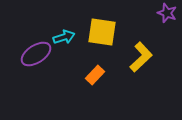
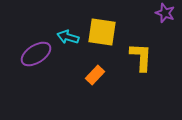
purple star: moved 2 px left
cyan arrow: moved 4 px right; rotated 145 degrees counterclockwise
yellow L-shape: rotated 44 degrees counterclockwise
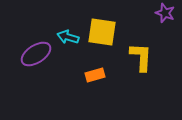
orange rectangle: rotated 30 degrees clockwise
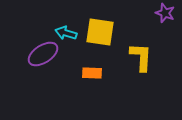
yellow square: moved 2 px left
cyan arrow: moved 2 px left, 4 px up
purple ellipse: moved 7 px right
orange rectangle: moved 3 px left, 2 px up; rotated 18 degrees clockwise
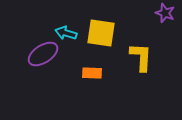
yellow square: moved 1 px right, 1 px down
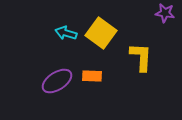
purple star: rotated 12 degrees counterclockwise
yellow square: rotated 28 degrees clockwise
purple ellipse: moved 14 px right, 27 px down
orange rectangle: moved 3 px down
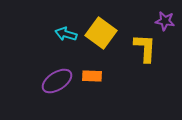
purple star: moved 8 px down
cyan arrow: moved 1 px down
yellow L-shape: moved 4 px right, 9 px up
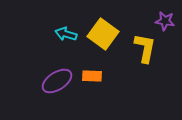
yellow square: moved 2 px right, 1 px down
yellow L-shape: rotated 8 degrees clockwise
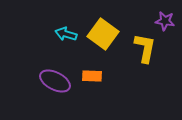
purple ellipse: moved 2 px left; rotated 60 degrees clockwise
